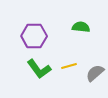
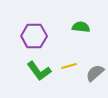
green L-shape: moved 2 px down
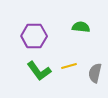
gray semicircle: rotated 36 degrees counterclockwise
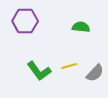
purple hexagon: moved 9 px left, 15 px up
gray semicircle: rotated 150 degrees counterclockwise
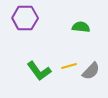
purple hexagon: moved 3 px up
gray semicircle: moved 4 px left, 2 px up
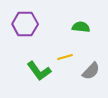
purple hexagon: moved 6 px down
yellow line: moved 4 px left, 9 px up
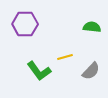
green semicircle: moved 11 px right
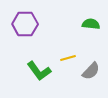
green semicircle: moved 1 px left, 3 px up
yellow line: moved 3 px right, 1 px down
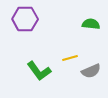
purple hexagon: moved 5 px up
yellow line: moved 2 px right
gray semicircle: rotated 24 degrees clockwise
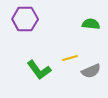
green L-shape: moved 1 px up
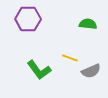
purple hexagon: moved 3 px right
green semicircle: moved 3 px left
yellow line: rotated 35 degrees clockwise
